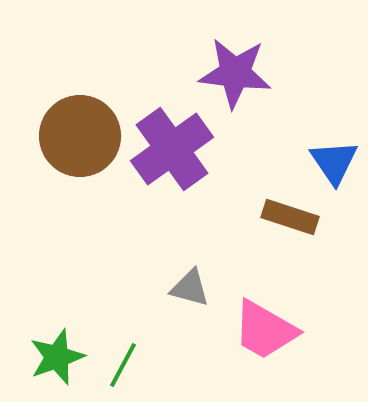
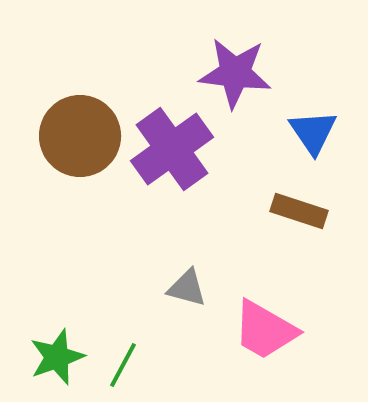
blue triangle: moved 21 px left, 30 px up
brown rectangle: moved 9 px right, 6 px up
gray triangle: moved 3 px left
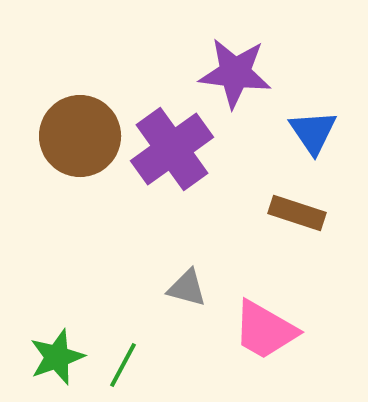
brown rectangle: moved 2 px left, 2 px down
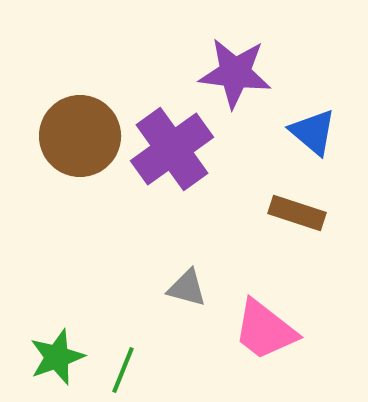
blue triangle: rotated 16 degrees counterclockwise
pink trapezoid: rotated 8 degrees clockwise
green line: moved 5 px down; rotated 6 degrees counterclockwise
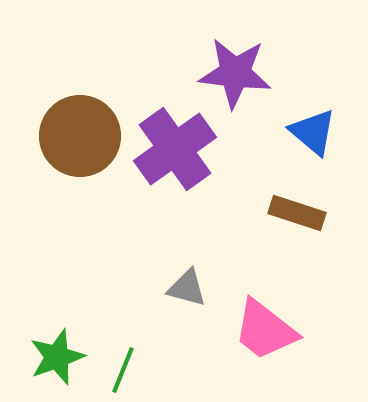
purple cross: moved 3 px right
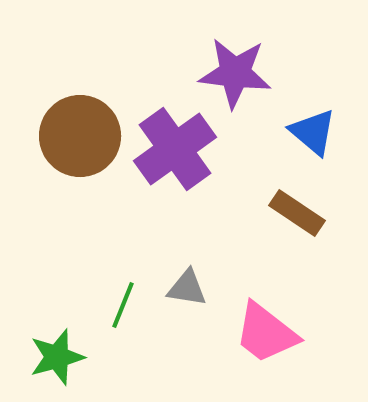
brown rectangle: rotated 16 degrees clockwise
gray triangle: rotated 6 degrees counterclockwise
pink trapezoid: moved 1 px right, 3 px down
green star: rotated 4 degrees clockwise
green line: moved 65 px up
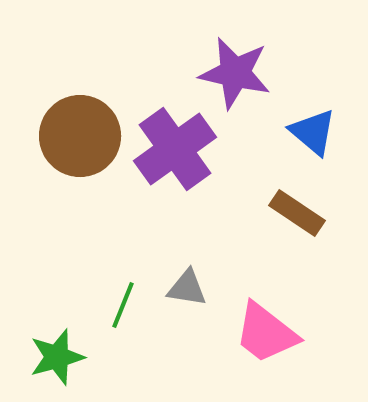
purple star: rotated 6 degrees clockwise
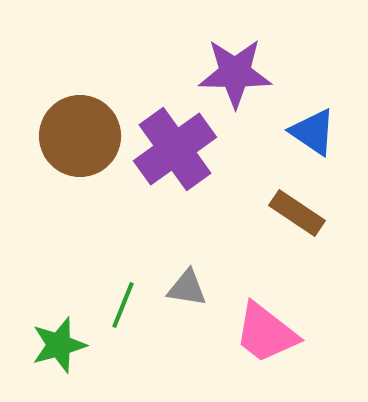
purple star: rotated 12 degrees counterclockwise
blue triangle: rotated 6 degrees counterclockwise
green star: moved 2 px right, 12 px up
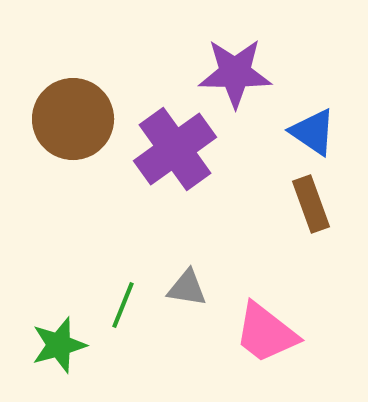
brown circle: moved 7 px left, 17 px up
brown rectangle: moved 14 px right, 9 px up; rotated 36 degrees clockwise
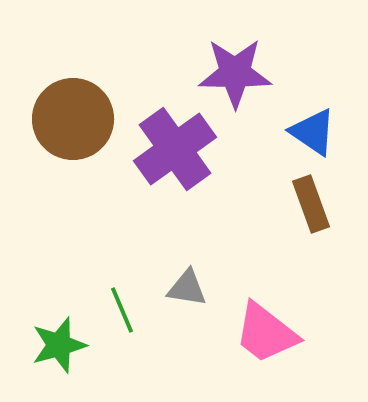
green line: moved 1 px left, 5 px down; rotated 45 degrees counterclockwise
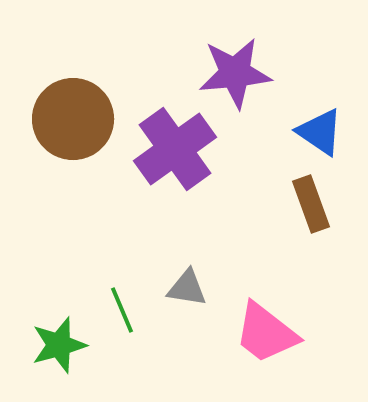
purple star: rotated 6 degrees counterclockwise
blue triangle: moved 7 px right
